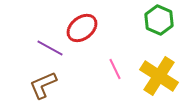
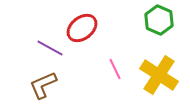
yellow cross: moved 1 px up
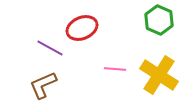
red ellipse: rotated 16 degrees clockwise
pink line: rotated 60 degrees counterclockwise
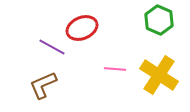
purple line: moved 2 px right, 1 px up
